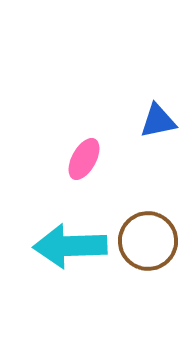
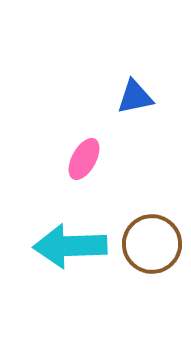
blue triangle: moved 23 px left, 24 px up
brown circle: moved 4 px right, 3 px down
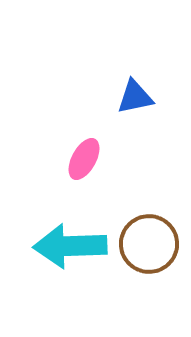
brown circle: moved 3 px left
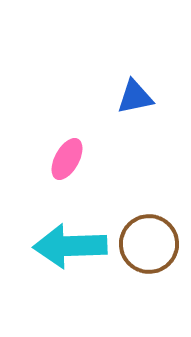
pink ellipse: moved 17 px left
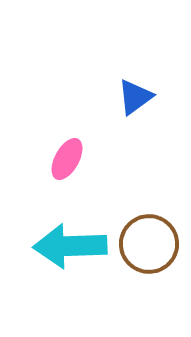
blue triangle: rotated 24 degrees counterclockwise
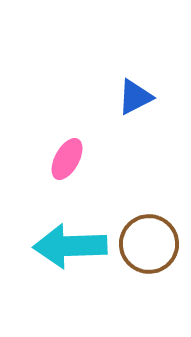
blue triangle: rotated 9 degrees clockwise
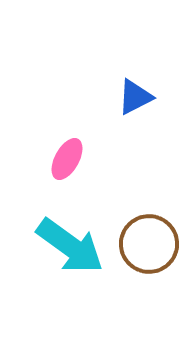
cyan arrow: rotated 142 degrees counterclockwise
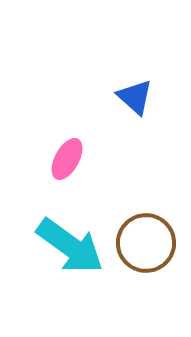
blue triangle: rotated 51 degrees counterclockwise
brown circle: moved 3 px left, 1 px up
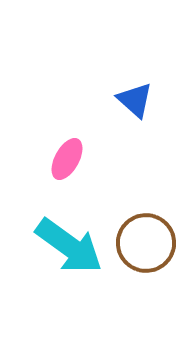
blue triangle: moved 3 px down
cyan arrow: moved 1 px left
